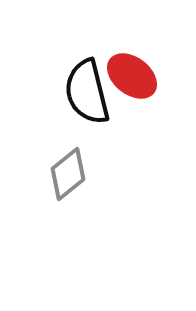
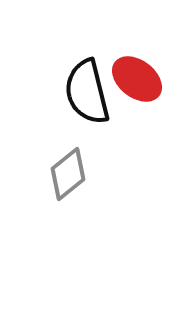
red ellipse: moved 5 px right, 3 px down
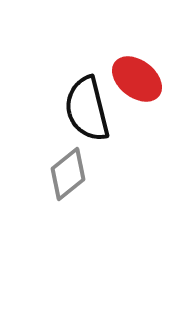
black semicircle: moved 17 px down
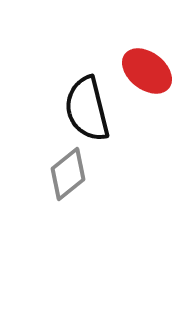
red ellipse: moved 10 px right, 8 px up
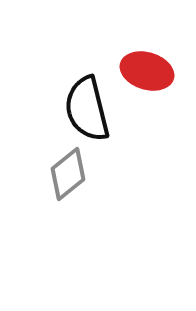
red ellipse: rotated 21 degrees counterclockwise
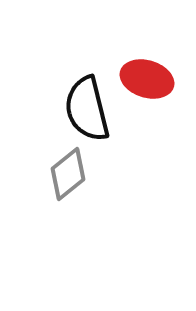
red ellipse: moved 8 px down
